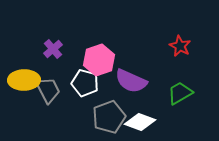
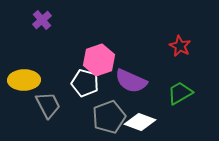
purple cross: moved 11 px left, 29 px up
gray trapezoid: moved 15 px down
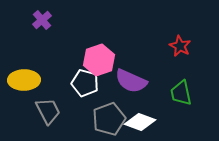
green trapezoid: moved 1 px right; rotated 72 degrees counterclockwise
gray trapezoid: moved 6 px down
gray pentagon: moved 2 px down
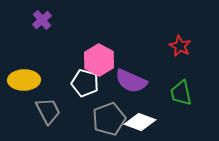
pink hexagon: rotated 12 degrees counterclockwise
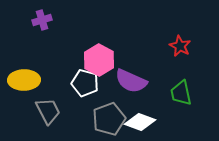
purple cross: rotated 24 degrees clockwise
